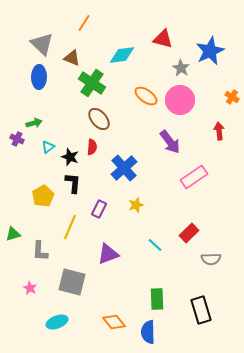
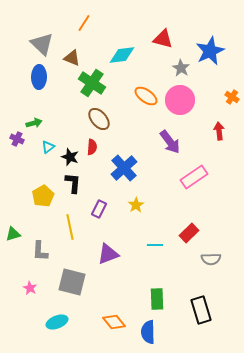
yellow star: rotated 14 degrees counterclockwise
yellow line: rotated 35 degrees counterclockwise
cyan line: rotated 42 degrees counterclockwise
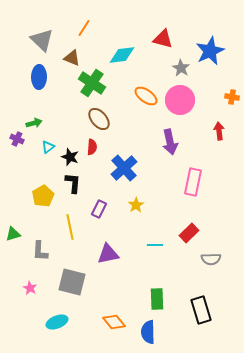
orange line: moved 5 px down
gray triangle: moved 4 px up
orange cross: rotated 24 degrees counterclockwise
purple arrow: rotated 25 degrees clockwise
pink rectangle: moved 1 px left, 5 px down; rotated 44 degrees counterclockwise
purple triangle: rotated 10 degrees clockwise
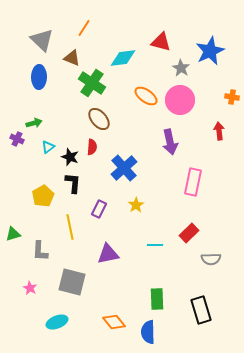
red triangle: moved 2 px left, 3 px down
cyan diamond: moved 1 px right, 3 px down
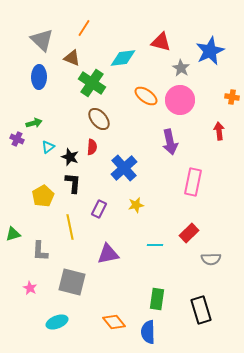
yellow star: rotated 21 degrees clockwise
green rectangle: rotated 10 degrees clockwise
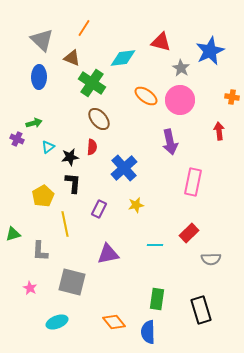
black star: rotated 30 degrees counterclockwise
yellow line: moved 5 px left, 3 px up
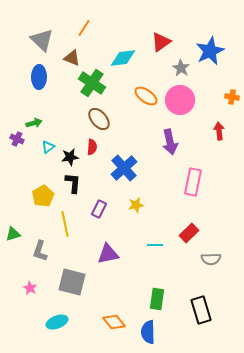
red triangle: rotated 50 degrees counterclockwise
gray L-shape: rotated 15 degrees clockwise
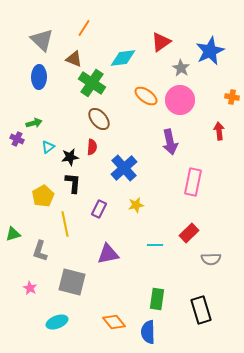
brown triangle: moved 2 px right, 1 px down
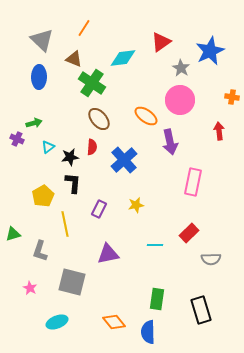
orange ellipse: moved 20 px down
blue cross: moved 8 px up
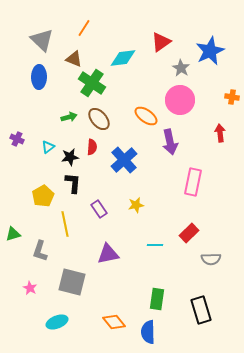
green arrow: moved 35 px right, 6 px up
red arrow: moved 1 px right, 2 px down
purple rectangle: rotated 60 degrees counterclockwise
